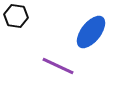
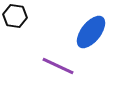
black hexagon: moved 1 px left
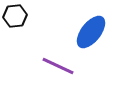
black hexagon: rotated 15 degrees counterclockwise
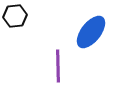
purple line: rotated 64 degrees clockwise
